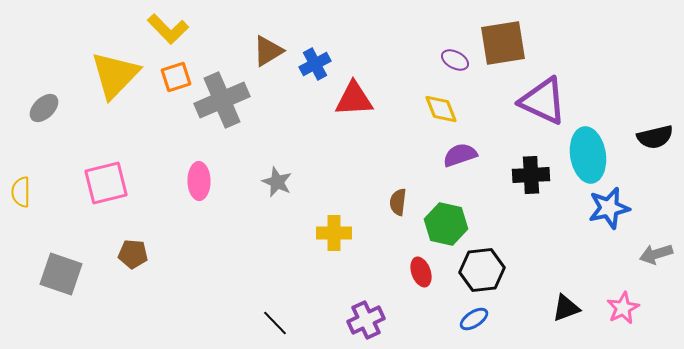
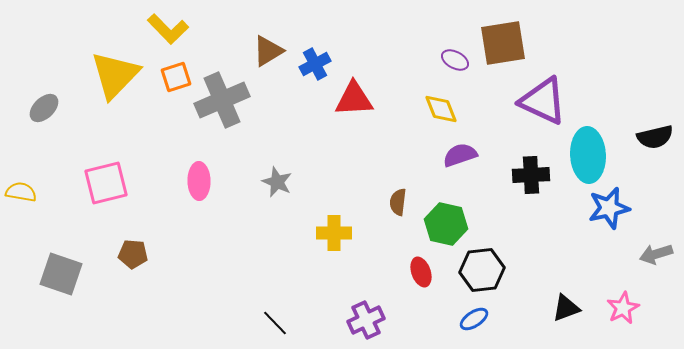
cyan ellipse: rotated 6 degrees clockwise
yellow semicircle: rotated 100 degrees clockwise
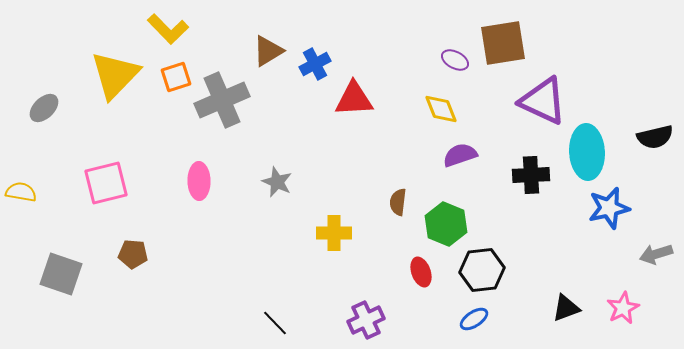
cyan ellipse: moved 1 px left, 3 px up
green hexagon: rotated 9 degrees clockwise
